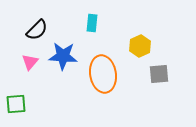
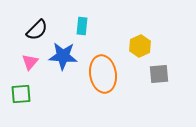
cyan rectangle: moved 10 px left, 3 px down
green square: moved 5 px right, 10 px up
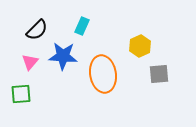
cyan rectangle: rotated 18 degrees clockwise
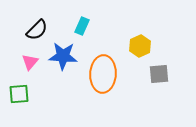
orange ellipse: rotated 12 degrees clockwise
green square: moved 2 px left
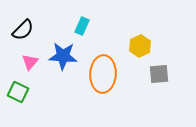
black semicircle: moved 14 px left
green square: moved 1 px left, 2 px up; rotated 30 degrees clockwise
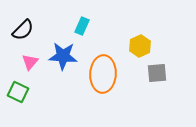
gray square: moved 2 px left, 1 px up
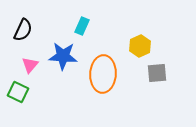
black semicircle: rotated 20 degrees counterclockwise
pink triangle: moved 3 px down
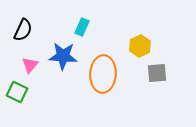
cyan rectangle: moved 1 px down
green square: moved 1 px left
